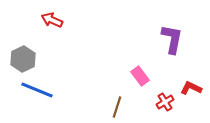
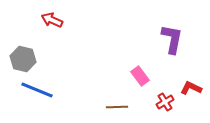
gray hexagon: rotated 20 degrees counterclockwise
brown line: rotated 70 degrees clockwise
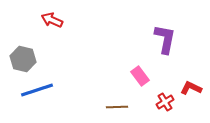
purple L-shape: moved 7 px left
blue line: rotated 40 degrees counterclockwise
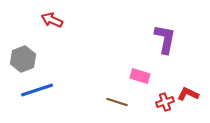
gray hexagon: rotated 25 degrees clockwise
pink rectangle: rotated 36 degrees counterclockwise
red L-shape: moved 3 px left, 6 px down
red cross: rotated 12 degrees clockwise
brown line: moved 5 px up; rotated 20 degrees clockwise
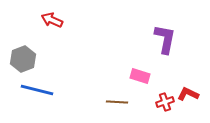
blue line: rotated 32 degrees clockwise
brown line: rotated 15 degrees counterclockwise
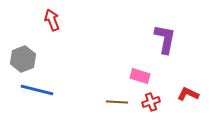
red arrow: rotated 45 degrees clockwise
red cross: moved 14 px left
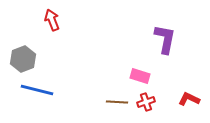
red L-shape: moved 1 px right, 5 px down
red cross: moved 5 px left
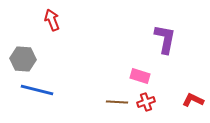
gray hexagon: rotated 25 degrees clockwise
red L-shape: moved 4 px right, 1 px down
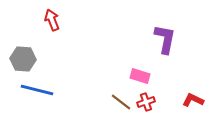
brown line: moved 4 px right; rotated 35 degrees clockwise
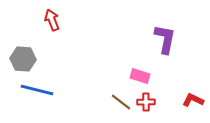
red cross: rotated 18 degrees clockwise
